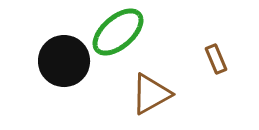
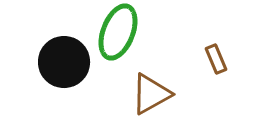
green ellipse: rotated 28 degrees counterclockwise
black circle: moved 1 px down
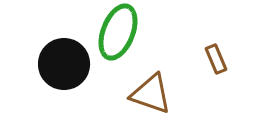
black circle: moved 2 px down
brown triangle: rotated 48 degrees clockwise
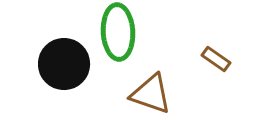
green ellipse: rotated 24 degrees counterclockwise
brown rectangle: rotated 32 degrees counterclockwise
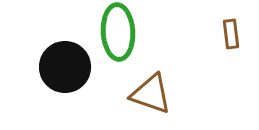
brown rectangle: moved 15 px right, 25 px up; rotated 48 degrees clockwise
black circle: moved 1 px right, 3 px down
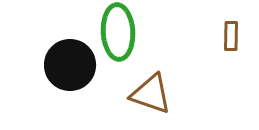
brown rectangle: moved 2 px down; rotated 8 degrees clockwise
black circle: moved 5 px right, 2 px up
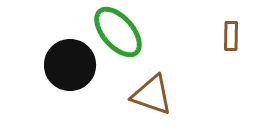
green ellipse: rotated 38 degrees counterclockwise
brown triangle: moved 1 px right, 1 px down
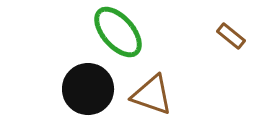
brown rectangle: rotated 52 degrees counterclockwise
black circle: moved 18 px right, 24 px down
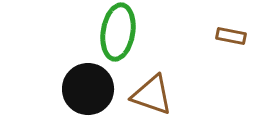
green ellipse: rotated 50 degrees clockwise
brown rectangle: rotated 28 degrees counterclockwise
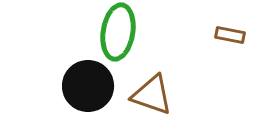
brown rectangle: moved 1 px left, 1 px up
black circle: moved 3 px up
